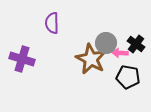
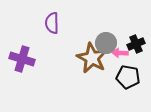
black cross: rotated 30 degrees clockwise
brown star: moved 1 px right, 1 px up
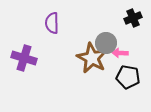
black cross: moved 3 px left, 26 px up
purple cross: moved 2 px right, 1 px up
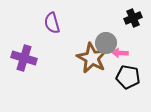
purple semicircle: rotated 15 degrees counterclockwise
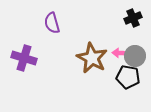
gray circle: moved 29 px right, 13 px down
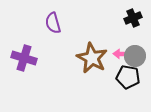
purple semicircle: moved 1 px right
pink arrow: moved 1 px right, 1 px down
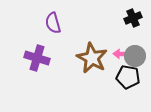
purple cross: moved 13 px right
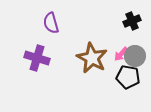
black cross: moved 1 px left, 3 px down
purple semicircle: moved 2 px left
pink arrow: rotated 49 degrees counterclockwise
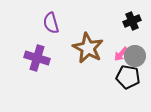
brown star: moved 4 px left, 10 px up
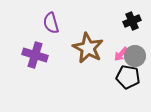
purple cross: moved 2 px left, 3 px up
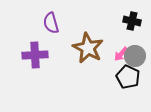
black cross: rotated 36 degrees clockwise
purple cross: rotated 20 degrees counterclockwise
black pentagon: rotated 15 degrees clockwise
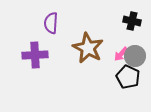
purple semicircle: rotated 20 degrees clockwise
